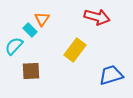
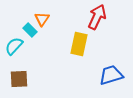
red arrow: rotated 80 degrees counterclockwise
yellow rectangle: moved 4 px right, 6 px up; rotated 25 degrees counterclockwise
brown square: moved 12 px left, 8 px down
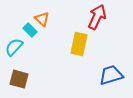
orange triangle: rotated 21 degrees counterclockwise
cyan semicircle: moved 1 px down
brown square: rotated 18 degrees clockwise
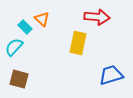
red arrow: rotated 70 degrees clockwise
cyan rectangle: moved 5 px left, 3 px up
yellow rectangle: moved 1 px left, 1 px up
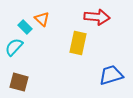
brown square: moved 3 px down
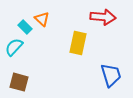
red arrow: moved 6 px right
blue trapezoid: rotated 90 degrees clockwise
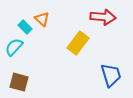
yellow rectangle: rotated 25 degrees clockwise
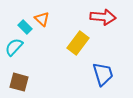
blue trapezoid: moved 8 px left, 1 px up
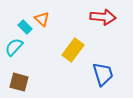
yellow rectangle: moved 5 px left, 7 px down
